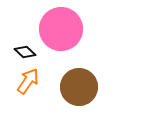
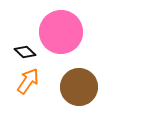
pink circle: moved 3 px down
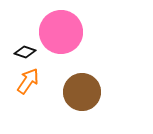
black diamond: rotated 25 degrees counterclockwise
brown circle: moved 3 px right, 5 px down
